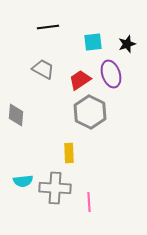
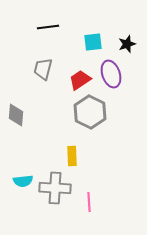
gray trapezoid: rotated 105 degrees counterclockwise
yellow rectangle: moved 3 px right, 3 px down
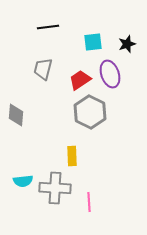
purple ellipse: moved 1 px left
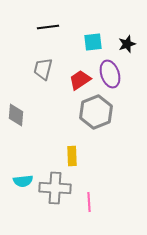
gray hexagon: moved 6 px right; rotated 12 degrees clockwise
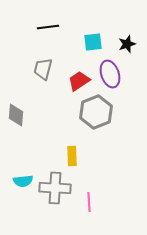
red trapezoid: moved 1 px left, 1 px down
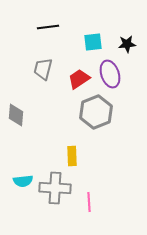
black star: rotated 12 degrees clockwise
red trapezoid: moved 2 px up
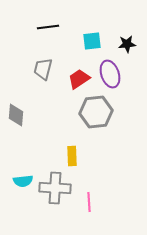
cyan square: moved 1 px left, 1 px up
gray hexagon: rotated 16 degrees clockwise
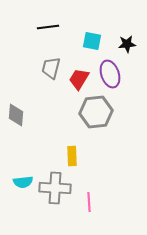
cyan square: rotated 18 degrees clockwise
gray trapezoid: moved 8 px right, 1 px up
red trapezoid: rotated 25 degrees counterclockwise
cyan semicircle: moved 1 px down
